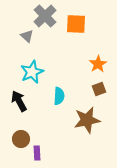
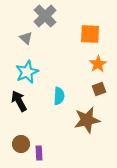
orange square: moved 14 px right, 10 px down
gray triangle: moved 1 px left, 2 px down
cyan star: moved 5 px left
brown circle: moved 5 px down
purple rectangle: moved 2 px right
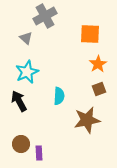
gray cross: rotated 15 degrees clockwise
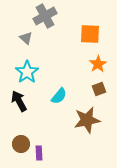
cyan star: rotated 10 degrees counterclockwise
cyan semicircle: rotated 36 degrees clockwise
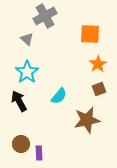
gray triangle: moved 1 px right, 1 px down
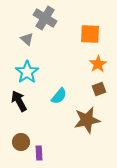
gray cross: moved 2 px down; rotated 30 degrees counterclockwise
brown circle: moved 2 px up
